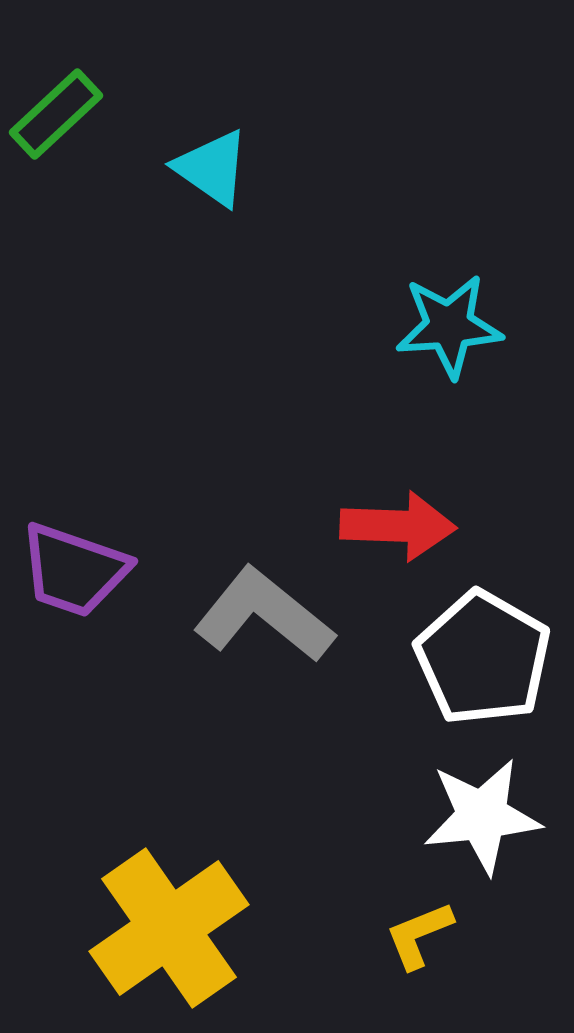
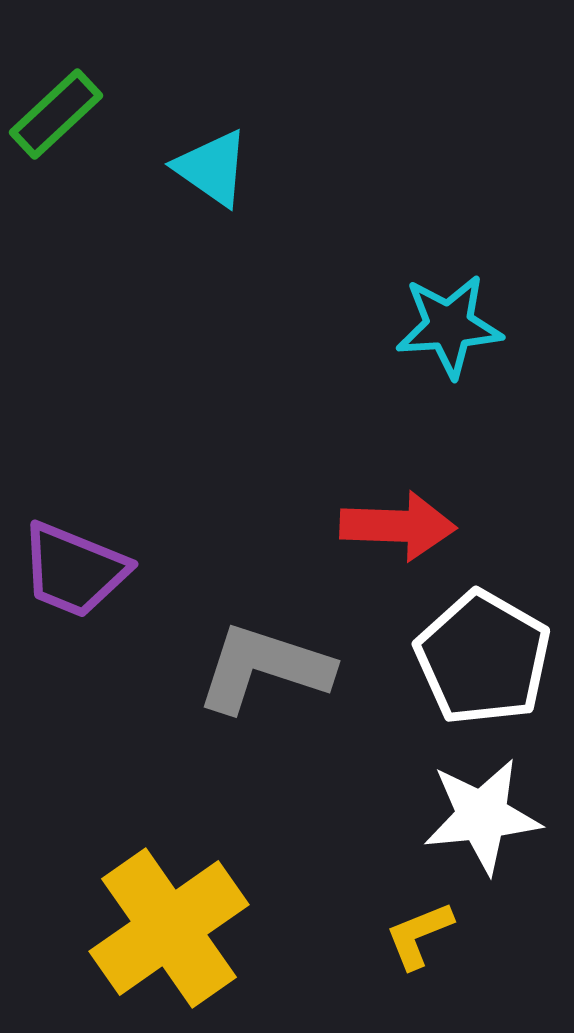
purple trapezoid: rotated 3 degrees clockwise
gray L-shape: moved 53 px down; rotated 21 degrees counterclockwise
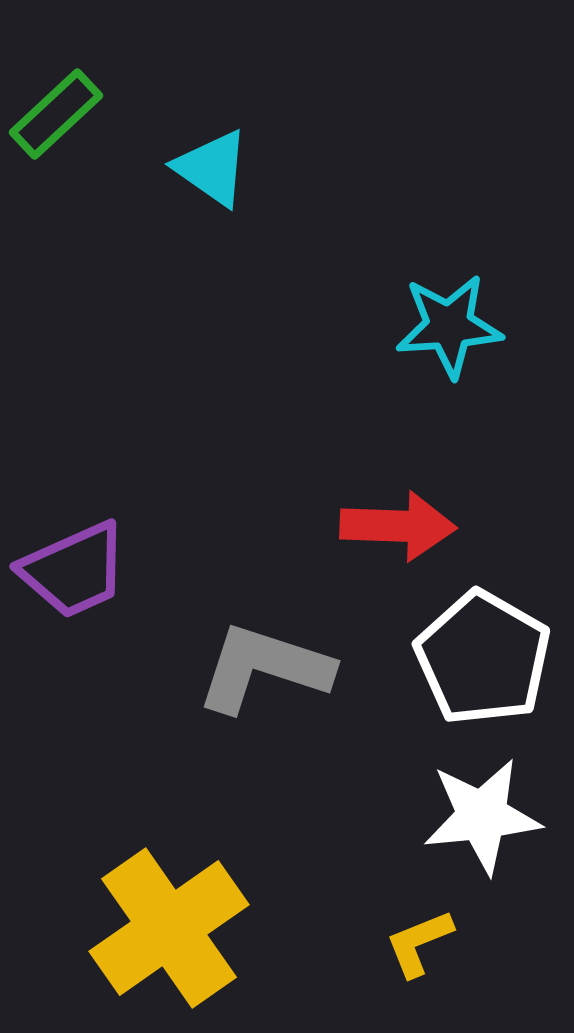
purple trapezoid: rotated 46 degrees counterclockwise
yellow L-shape: moved 8 px down
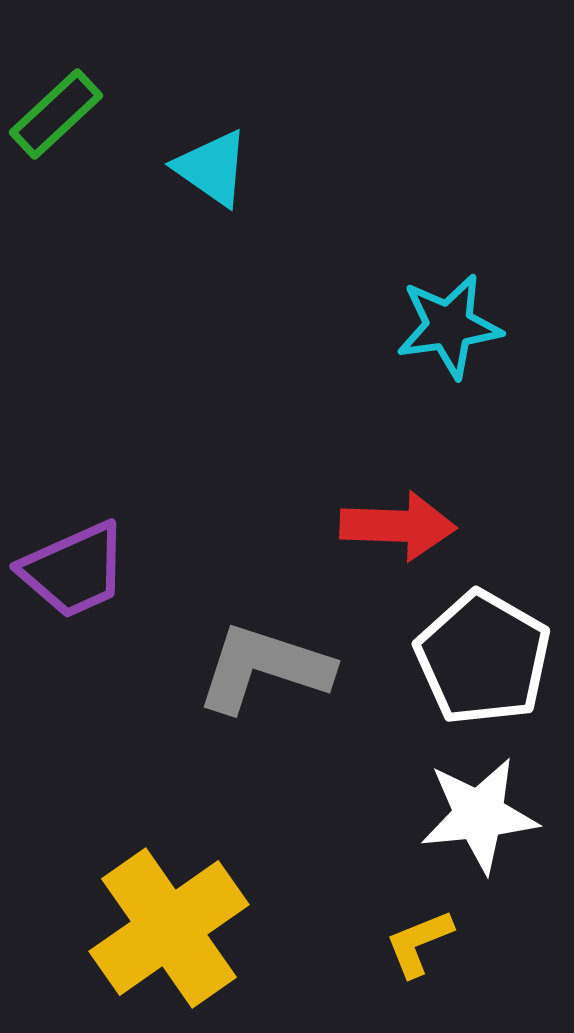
cyan star: rotated 4 degrees counterclockwise
white star: moved 3 px left, 1 px up
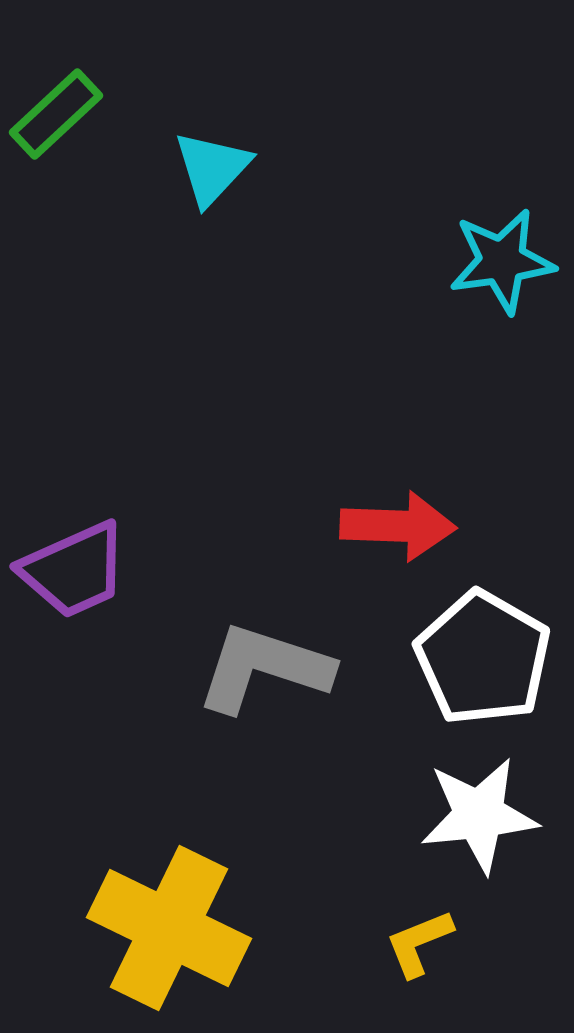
cyan triangle: rotated 38 degrees clockwise
cyan star: moved 53 px right, 65 px up
yellow cross: rotated 29 degrees counterclockwise
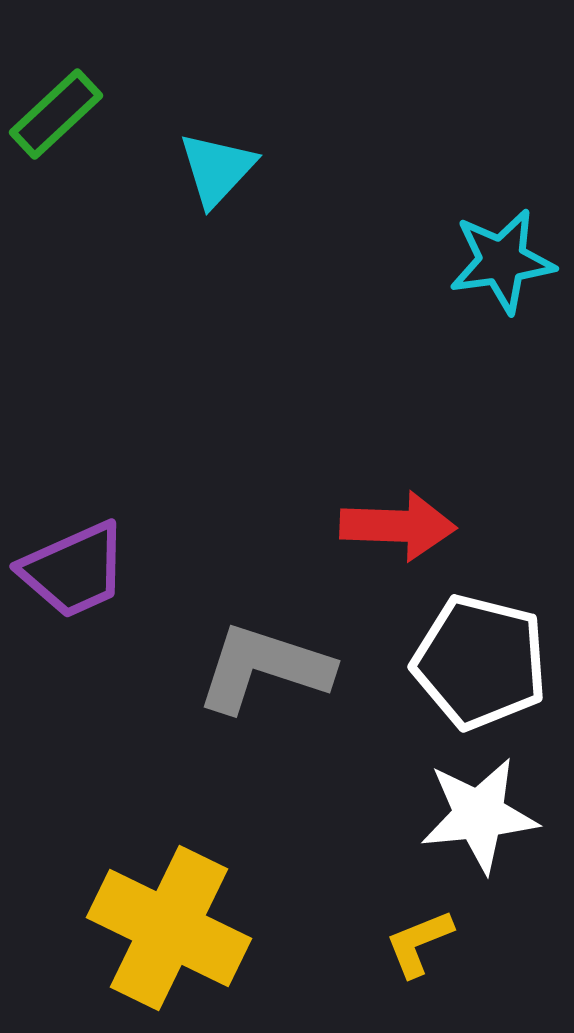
cyan triangle: moved 5 px right, 1 px down
white pentagon: moved 3 px left, 4 px down; rotated 16 degrees counterclockwise
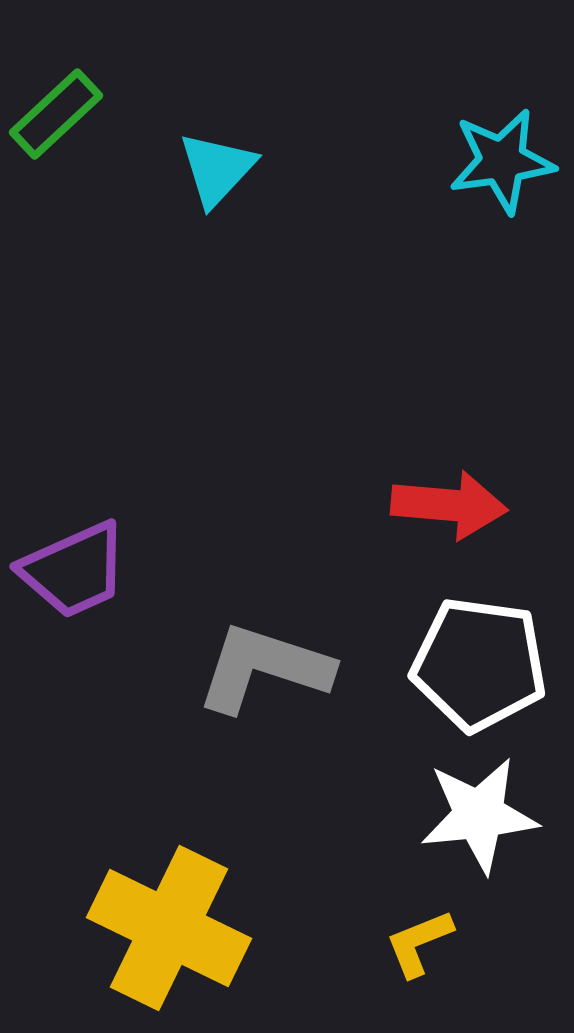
cyan star: moved 100 px up
red arrow: moved 51 px right, 21 px up; rotated 3 degrees clockwise
white pentagon: moved 1 px left, 2 px down; rotated 6 degrees counterclockwise
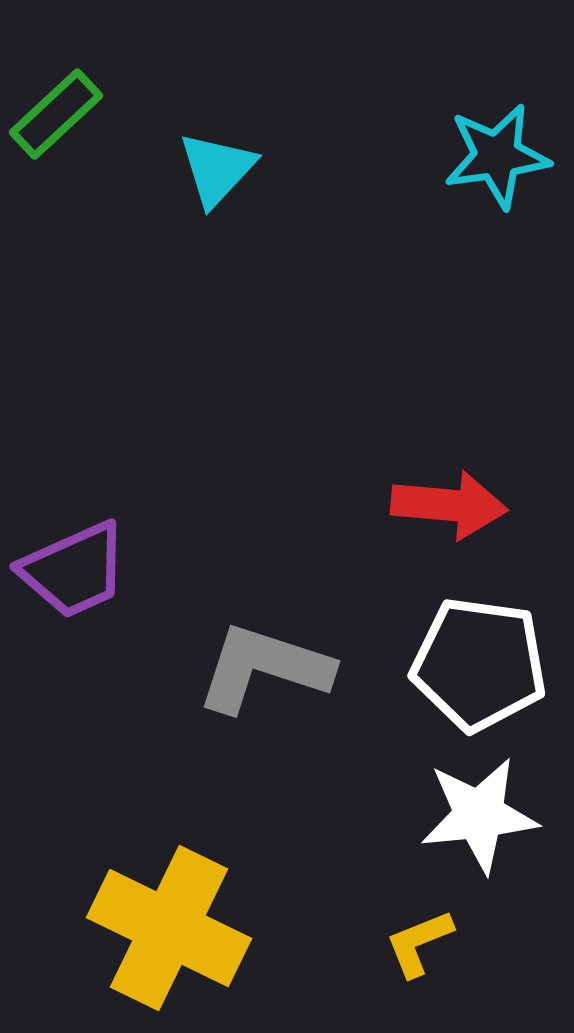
cyan star: moved 5 px left, 5 px up
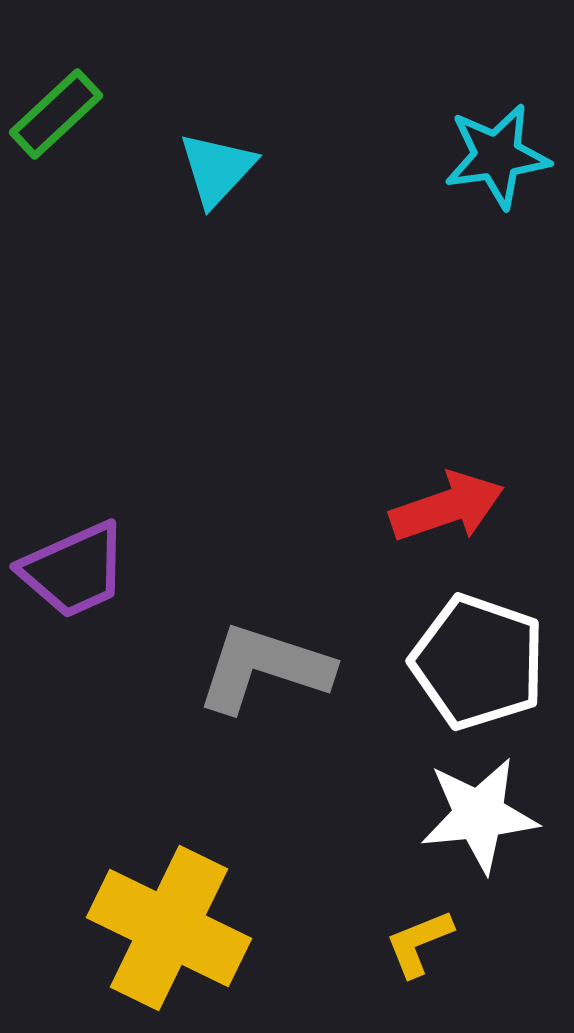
red arrow: moved 2 px left, 2 px down; rotated 24 degrees counterclockwise
white pentagon: moved 1 px left, 2 px up; rotated 11 degrees clockwise
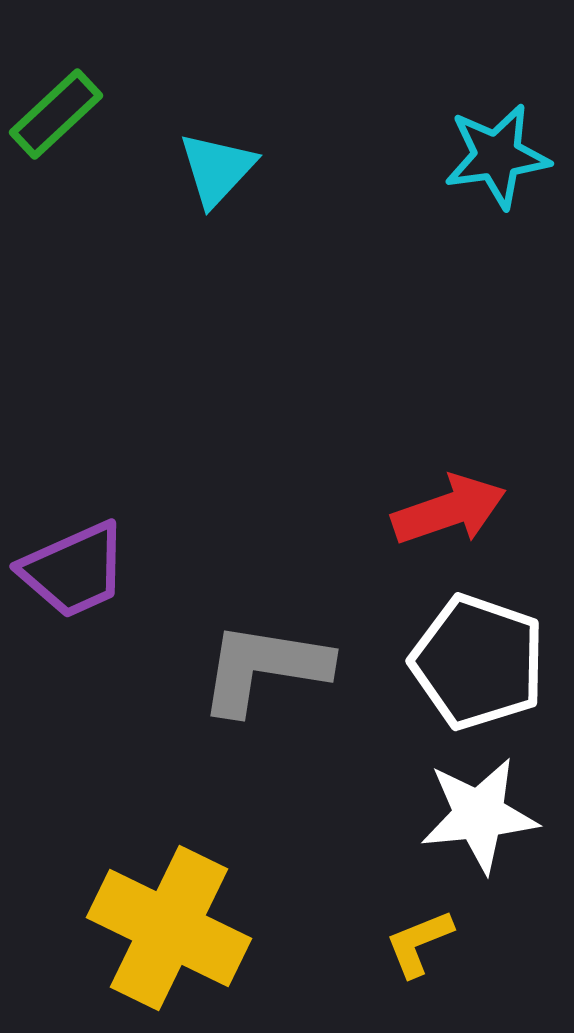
red arrow: moved 2 px right, 3 px down
gray L-shape: rotated 9 degrees counterclockwise
